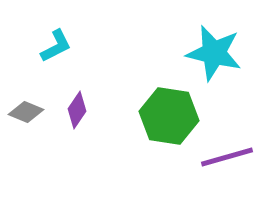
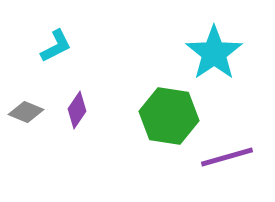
cyan star: rotated 24 degrees clockwise
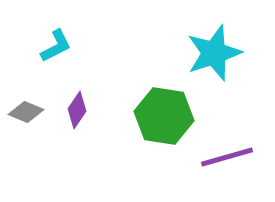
cyan star: rotated 16 degrees clockwise
green hexagon: moved 5 px left
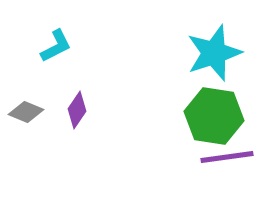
green hexagon: moved 50 px right
purple line: rotated 8 degrees clockwise
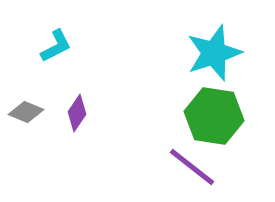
purple diamond: moved 3 px down
purple line: moved 35 px left, 10 px down; rotated 46 degrees clockwise
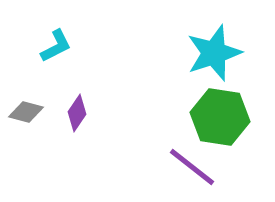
gray diamond: rotated 8 degrees counterclockwise
green hexagon: moved 6 px right, 1 px down
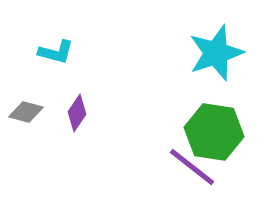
cyan L-shape: moved 6 px down; rotated 42 degrees clockwise
cyan star: moved 2 px right
green hexagon: moved 6 px left, 15 px down
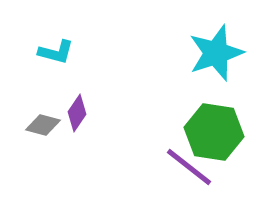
gray diamond: moved 17 px right, 13 px down
purple line: moved 3 px left
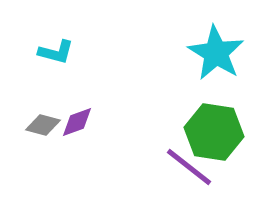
cyan star: rotated 22 degrees counterclockwise
purple diamond: moved 9 px down; rotated 36 degrees clockwise
